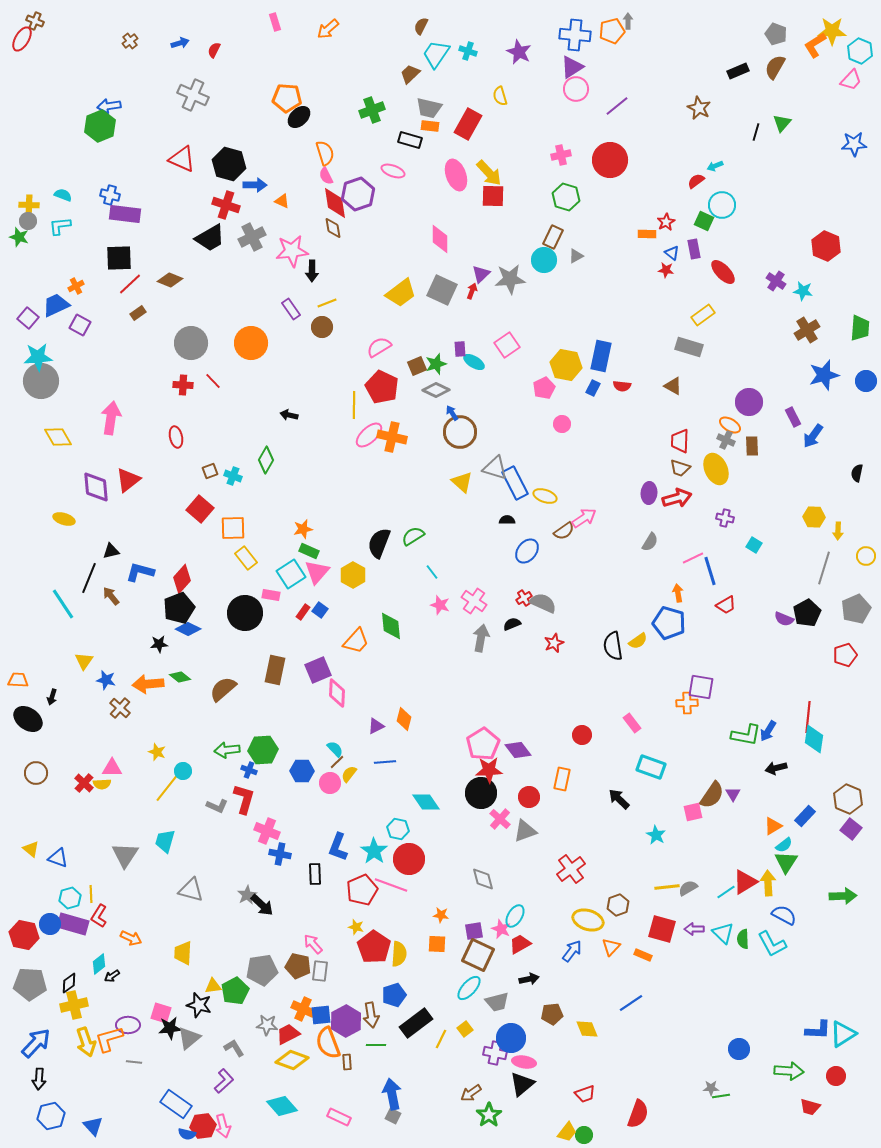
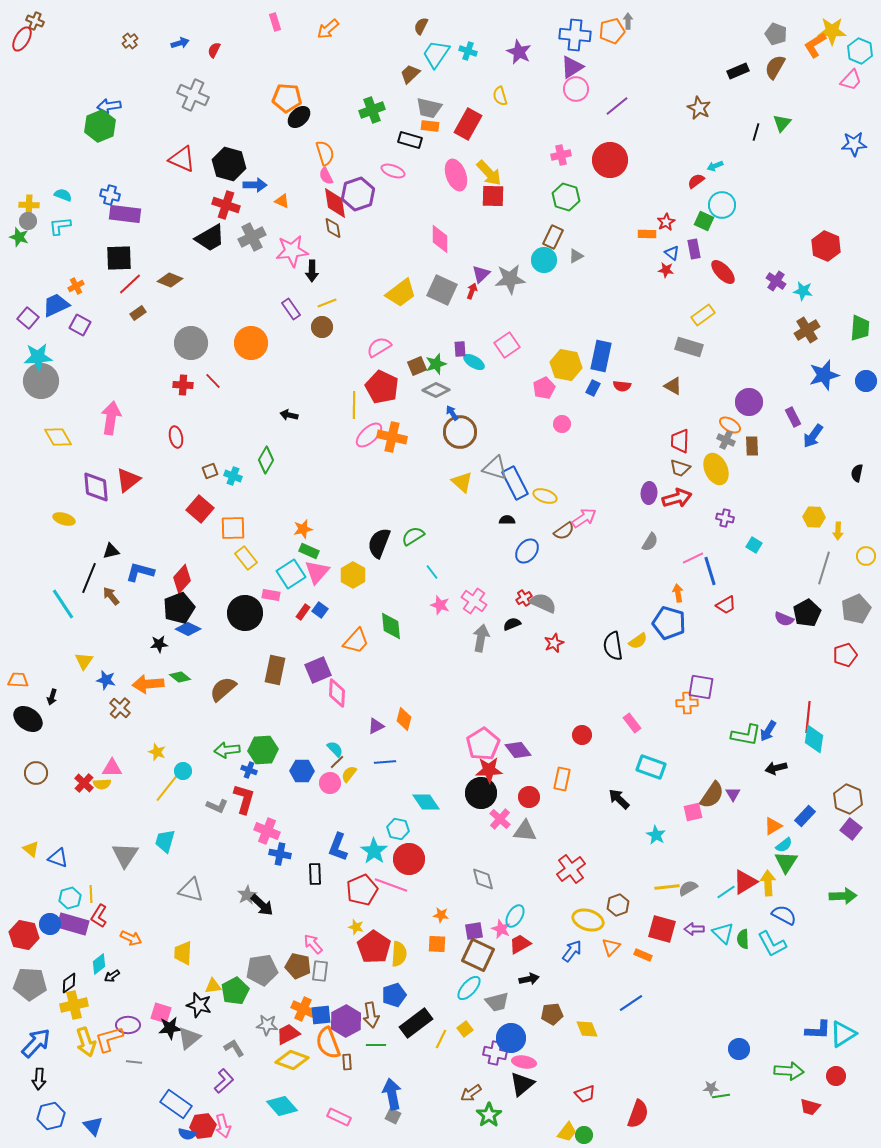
gray triangle at (525, 831): rotated 25 degrees clockwise
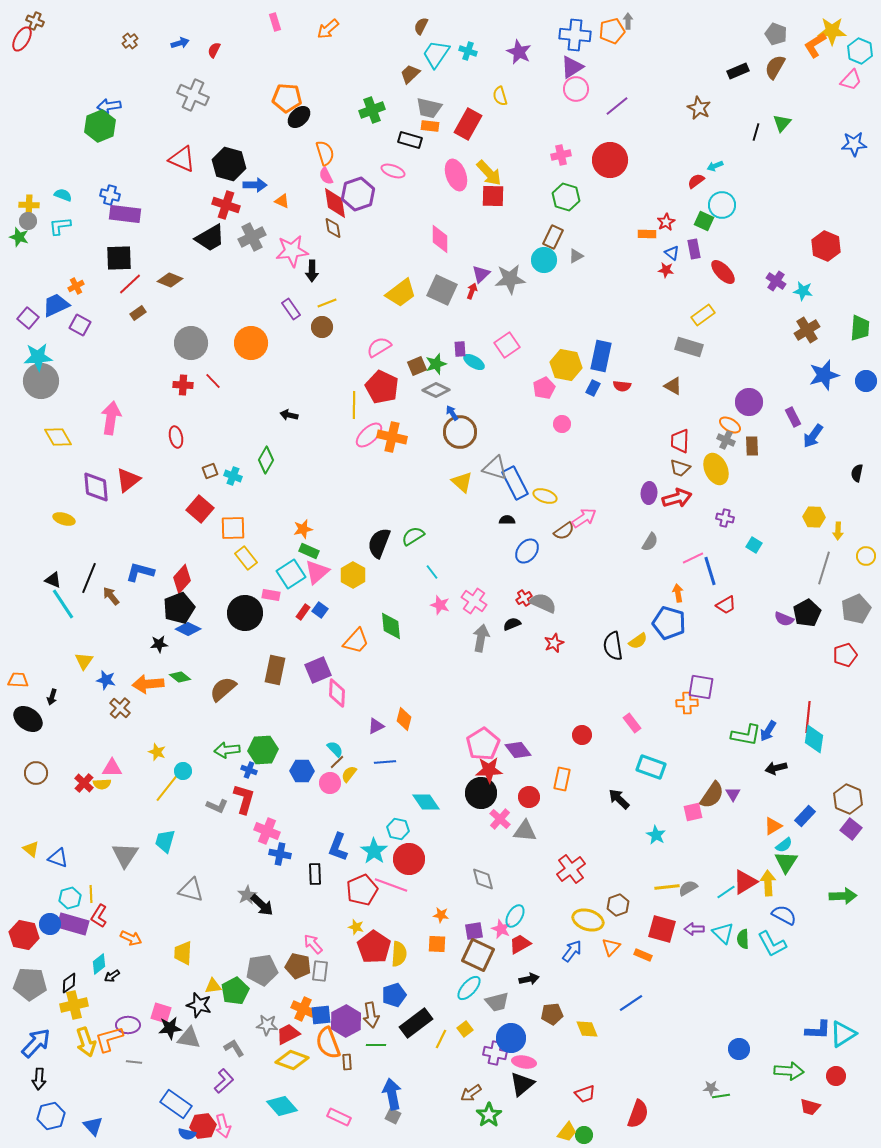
black triangle at (111, 551): moved 58 px left, 29 px down; rotated 36 degrees clockwise
pink triangle at (317, 572): rotated 8 degrees clockwise
gray triangle at (189, 1038): rotated 50 degrees clockwise
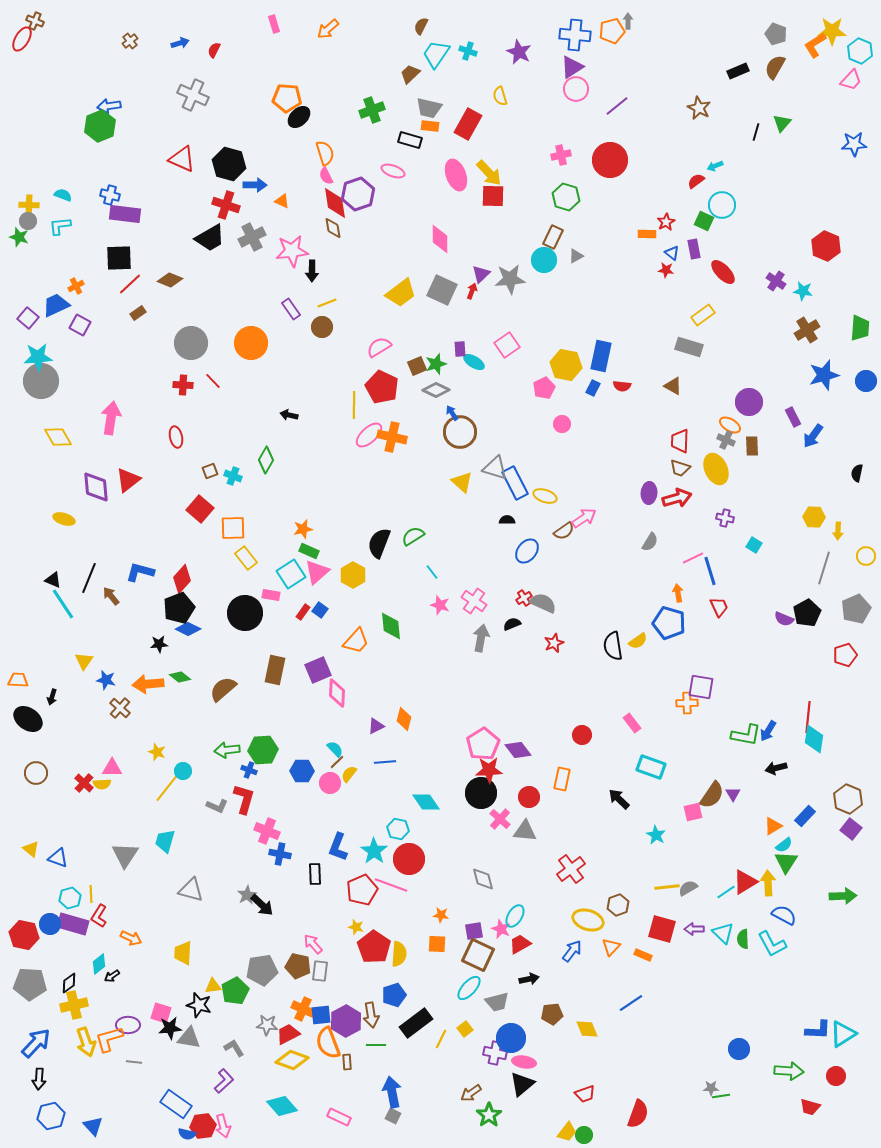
pink rectangle at (275, 22): moved 1 px left, 2 px down
red trapezoid at (726, 605): moved 7 px left, 2 px down; rotated 85 degrees counterclockwise
blue arrow at (392, 1094): moved 2 px up
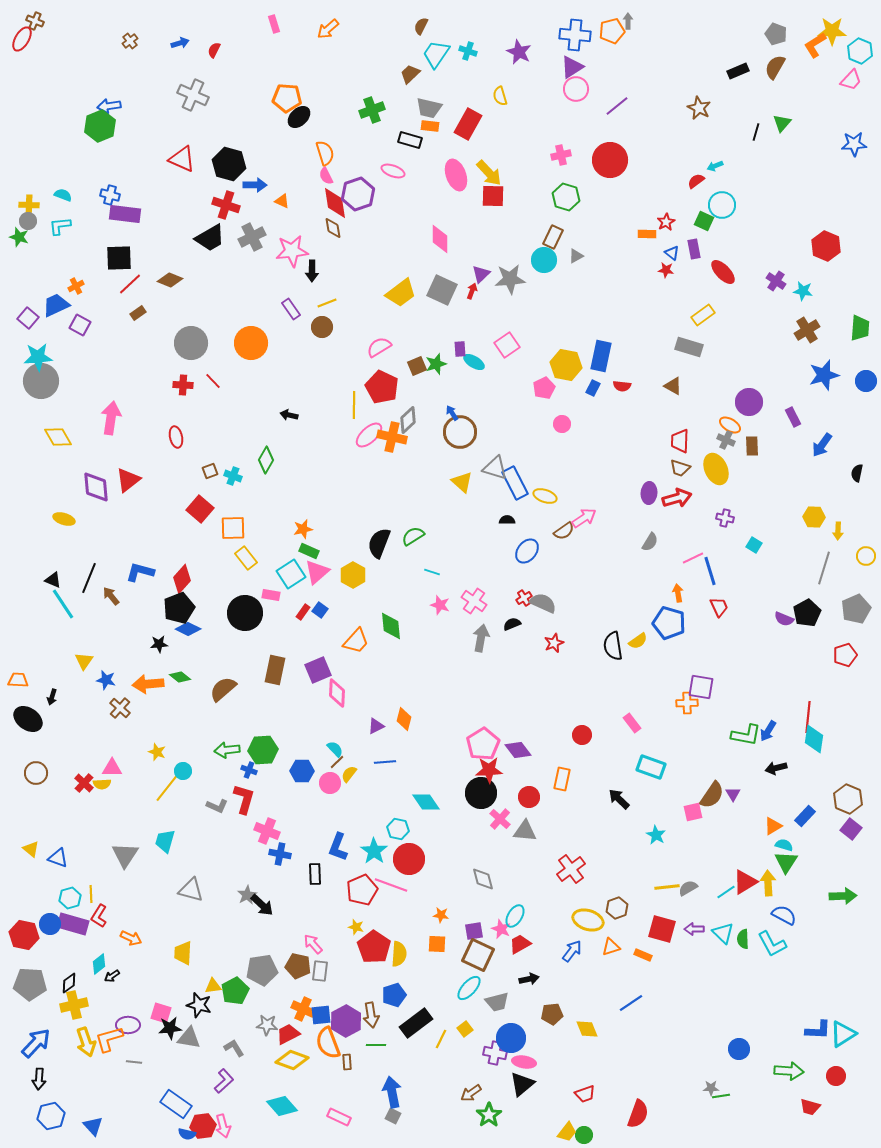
gray diamond at (436, 390): moved 28 px left, 30 px down; rotated 68 degrees counterclockwise
blue arrow at (813, 436): moved 9 px right, 9 px down
cyan line at (432, 572): rotated 35 degrees counterclockwise
cyan semicircle at (784, 845): rotated 126 degrees counterclockwise
brown hexagon at (618, 905): moved 1 px left, 3 px down
orange triangle at (611, 947): rotated 30 degrees clockwise
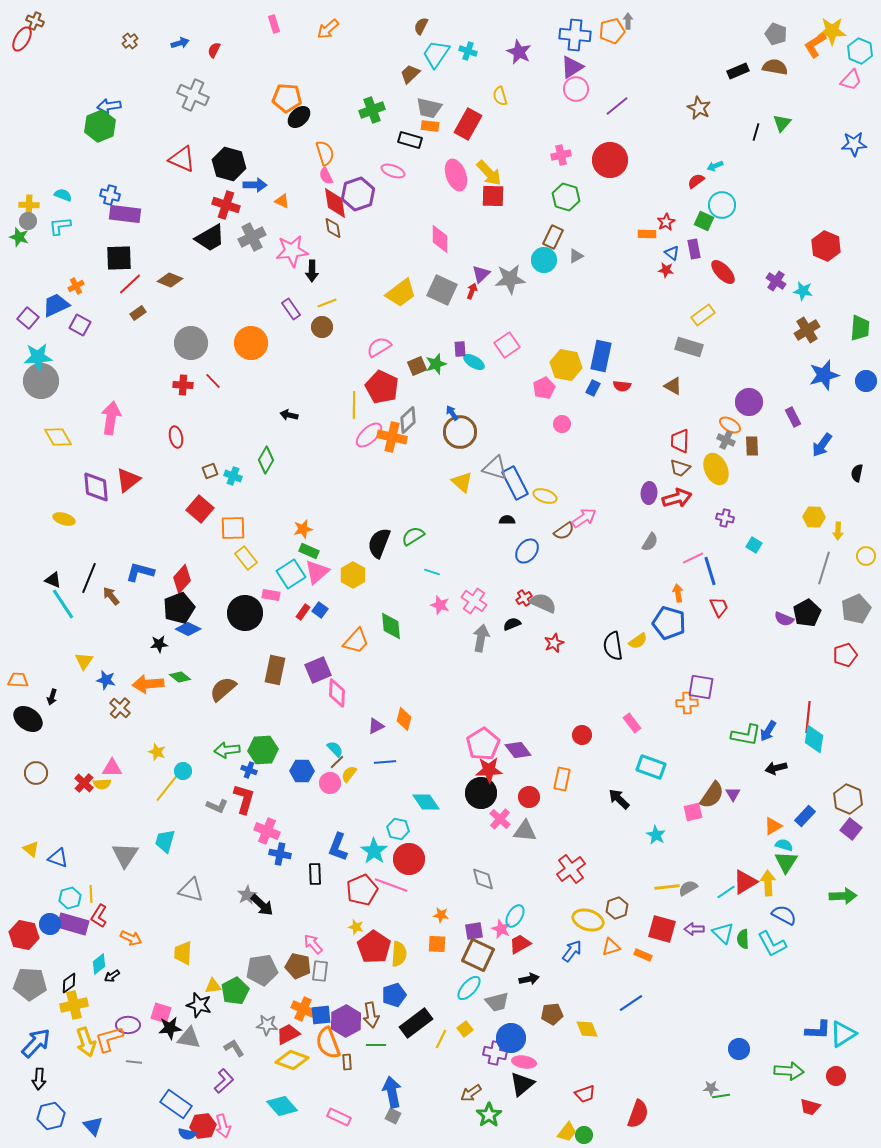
brown semicircle at (775, 67): rotated 70 degrees clockwise
